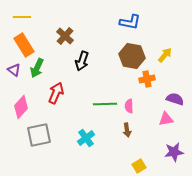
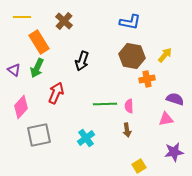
brown cross: moved 1 px left, 15 px up
orange rectangle: moved 15 px right, 3 px up
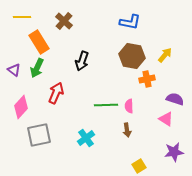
green line: moved 1 px right, 1 px down
pink triangle: rotated 42 degrees clockwise
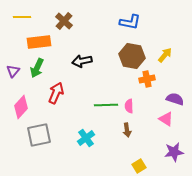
orange rectangle: rotated 65 degrees counterclockwise
black arrow: rotated 60 degrees clockwise
purple triangle: moved 1 px left, 1 px down; rotated 32 degrees clockwise
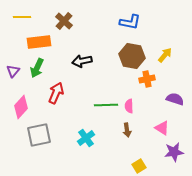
pink triangle: moved 4 px left, 9 px down
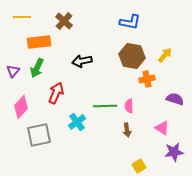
green line: moved 1 px left, 1 px down
cyan cross: moved 9 px left, 16 px up
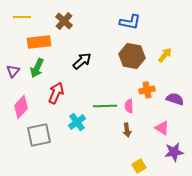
black arrow: rotated 150 degrees clockwise
orange cross: moved 11 px down
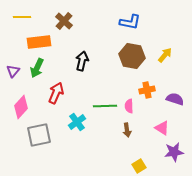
black arrow: rotated 36 degrees counterclockwise
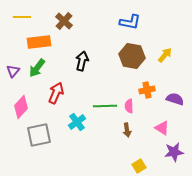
green arrow: rotated 12 degrees clockwise
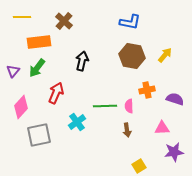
pink triangle: rotated 35 degrees counterclockwise
